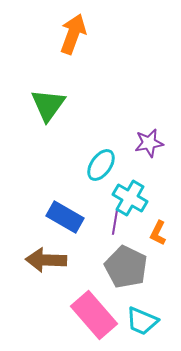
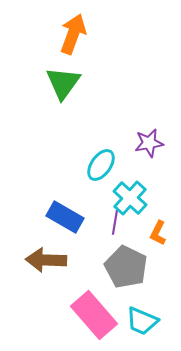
green triangle: moved 15 px right, 22 px up
cyan cross: rotated 12 degrees clockwise
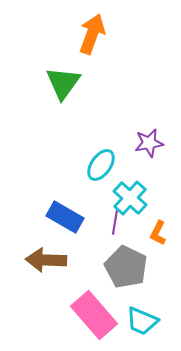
orange arrow: moved 19 px right
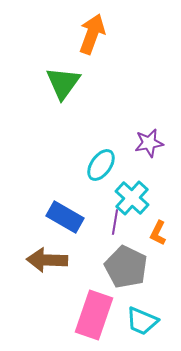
cyan cross: moved 2 px right
brown arrow: moved 1 px right
pink rectangle: rotated 60 degrees clockwise
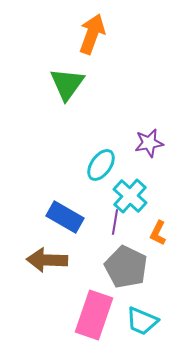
green triangle: moved 4 px right, 1 px down
cyan cross: moved 2 px left, 2 px up
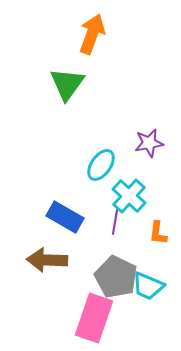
cyan cross: moved 1 px left
orange L-shape: rotated 20 degrees counterclockwise
gray pentagon: moved 10 px left, 10 px down
pink rectangle: moved 3 px down
cyan trapezoid: moved 6 px right, 35 px up
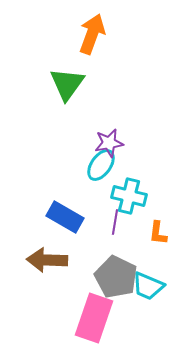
purple star: moved 40 px left
cyan cross: rotated 28 degrees counterclockwise
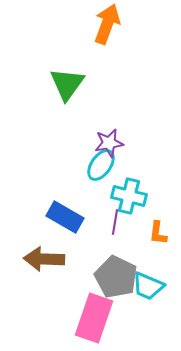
orange arrow: moved 15 px right, 10 px up
brown arrow: moved 3 px left, 1 px up
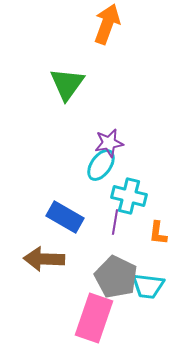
cyan trapezoid: rotated 16 degrees counterclockwise
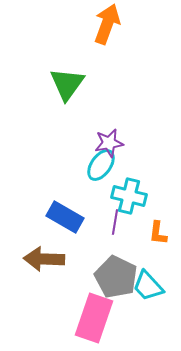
cyan trapezoid: rotated 40 degrees clockwise
